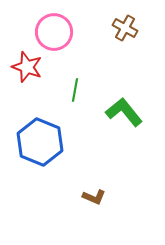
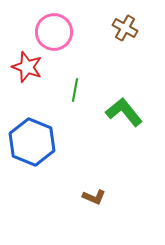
blue hexagon: moved 8 px left
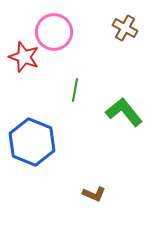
red star: moved 3 px left, 10 px up
brown L-shape: moved 3 px up
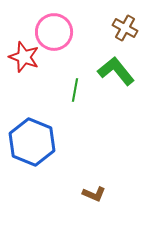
green L-shape: moved 8 px left, 41 px up
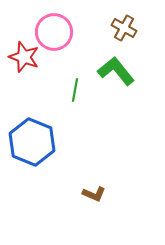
brown cross: moved 1 px left
